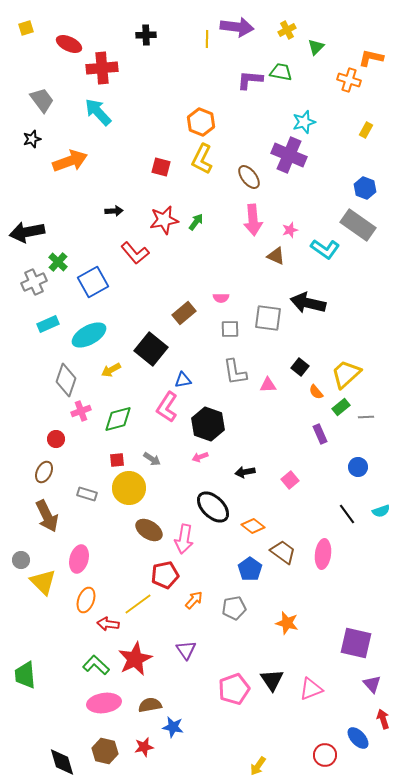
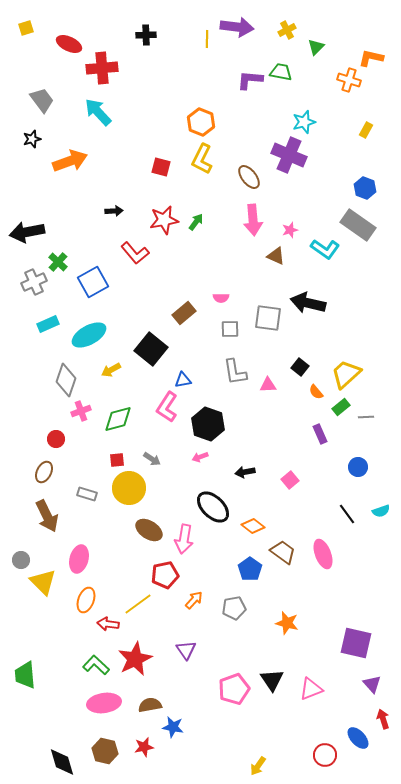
pink ellipse at (323, 554): rotated 28 degrees counterclockwise
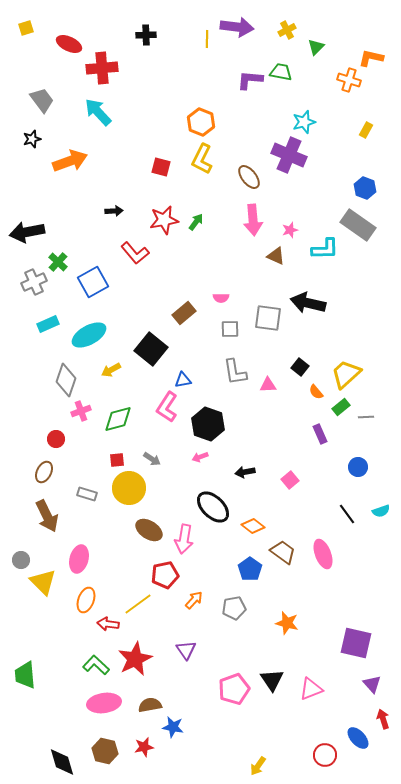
cyan L-shape at (325, 249): rotated 36 degrees counterclockwise
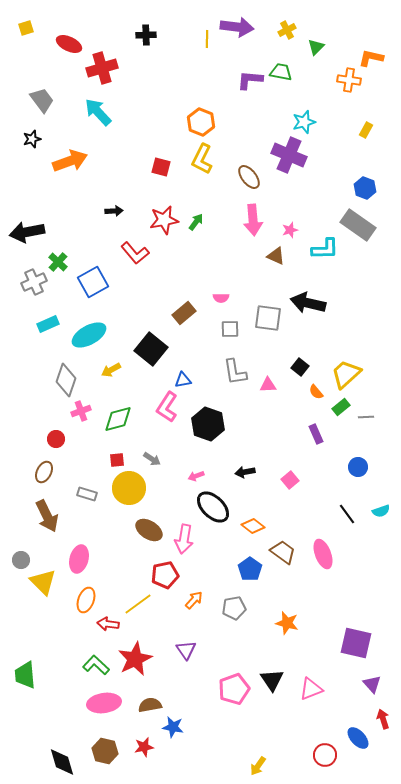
red cross at (102, 68): rotated 12 degrees counterclockwise
orange cross at (349, 80): rotated 10 degrees counterclockwise
purple rectangle at (320, 434): moved 4 px left
pink arrow at (200, 457): moved 4 px left, 19 px down
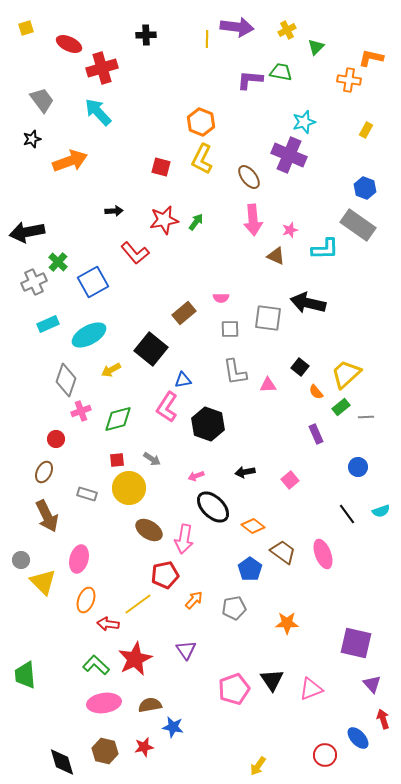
orange star at (287, 623): rotated 15 degrees counterclockwise
